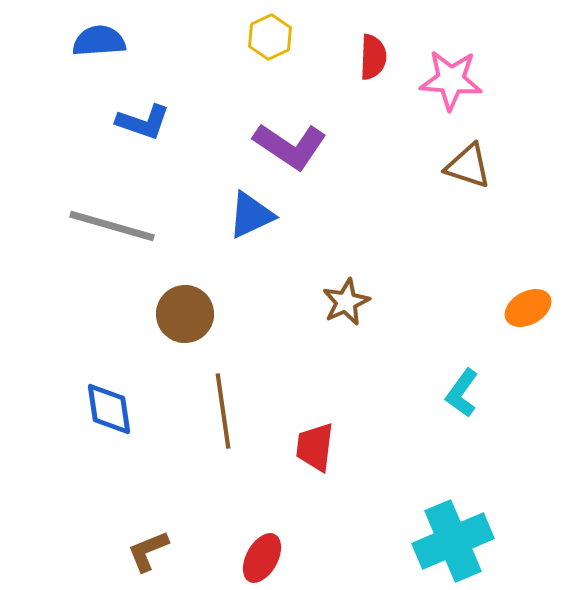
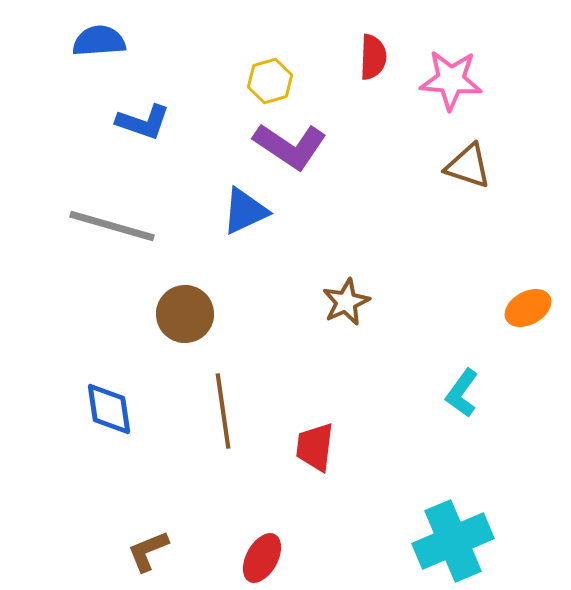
yellow hexagon: moved 44 px down; rotated 9 degrees clockwise
blue triangle: moved 6 px left, 4 px up
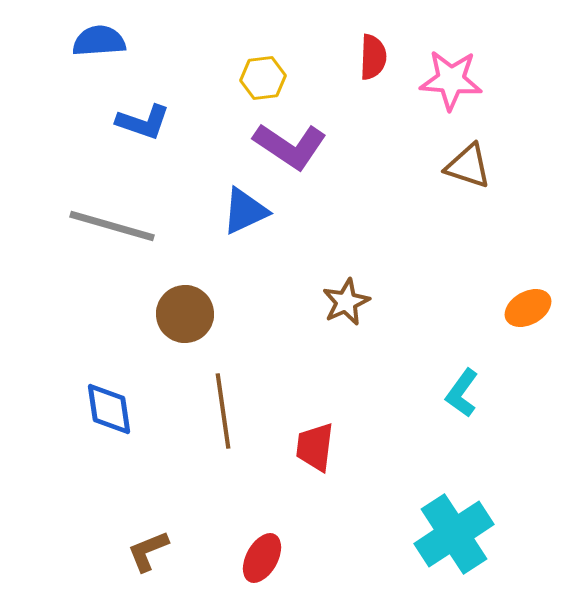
yellow hexagon: moved 7 px left, 3 px up; rotated 9 degrees clockwise
cyan cross: moved 1 px right, 7 px up; rotated 10 degrees counterclockwise
